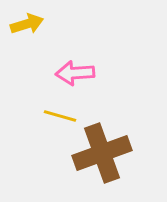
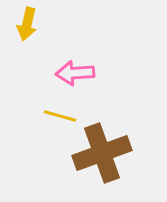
yellow arrow: rotated 120 degrees clockwise
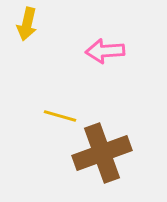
pink arrow: moved 30 px right, 22 px up
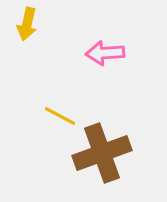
pink arrow: moved 2 px down
yellow line: rotated 12 degrees clockwise
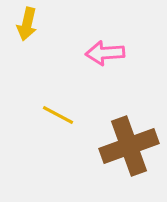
yellow line: moved 2 px left, 1 px up
brown cross: moved 27 px right, 7 px up
